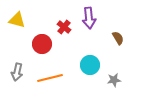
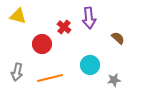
yellow triangle: moved 1 px right, 4 px up
brown semicircle: rotated 16 degrees counterclockwise
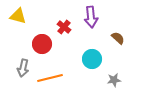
purple arrow: moved 2 px right, 1 px up
cyan circle: moved 2 px right, 6 px up
gray arrow: moved 6 px right, 4 px up
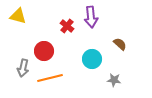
red cross: moved 3 px right, 1 px up
brown semicircle: moved 2 px right, 6 px down
red circle: moved 2 px right, 7 px down
gray star: rotated 16 degrees clockwise
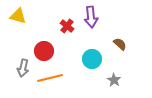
gray star: rotated 24 degrees clockwise
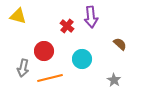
cyan circle: moved 10 px left
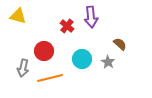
gray star: moved 6 px left, 18 px up
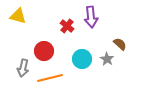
gray star: moved 1 px left, 3 px up
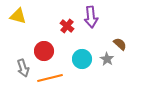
gray arrow: rotated 30 degrees counterclockwise
